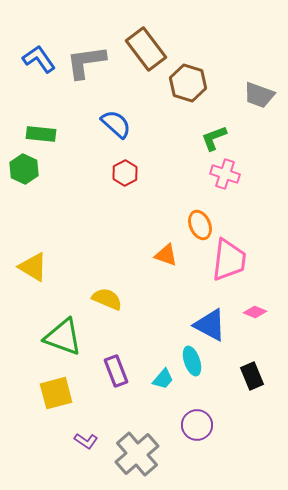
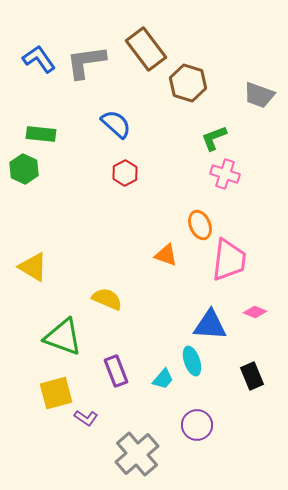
blue triangle: rotated 24 degrees counterclockwise
purple L-shape: moved 23 px up
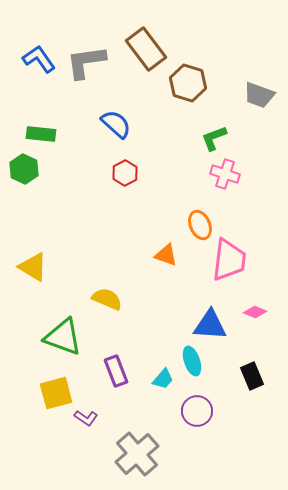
purple circle: moved 14 px up
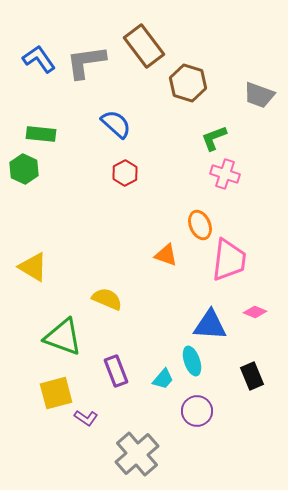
brown rectangle: moved 2 px left, 3 px up
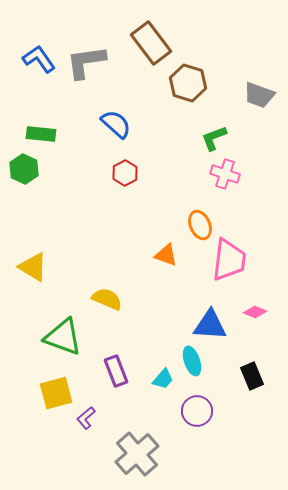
brown rectangle: moved 7 px right, 3 px up
purple L-shape: rotated 105 degrees clockwise
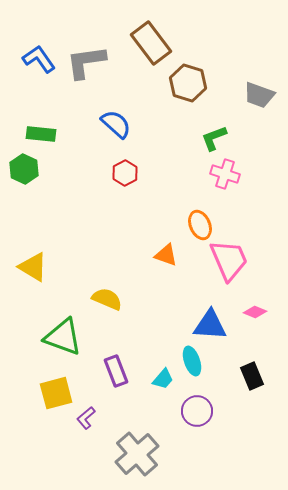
pink trapezoid: rotated 30 degrees counterclockwise
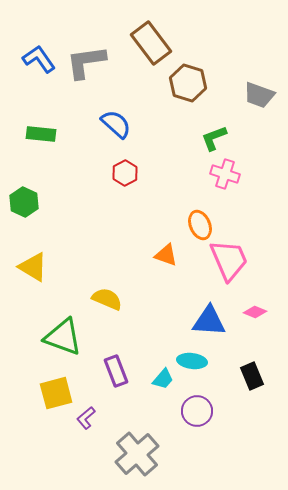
green hexagon: moved 33 px down
blue triangle: moved 1 px left, 4 px up
cyan ellipse: rotated 64 degrees counterclockwise
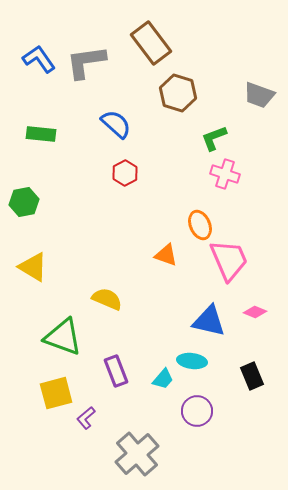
brown hexagon: moved 10 px left, 10 px down
green hexagon: rotated 24 degrees clockwise
blue triangle: rotated 9 degrees clockwise
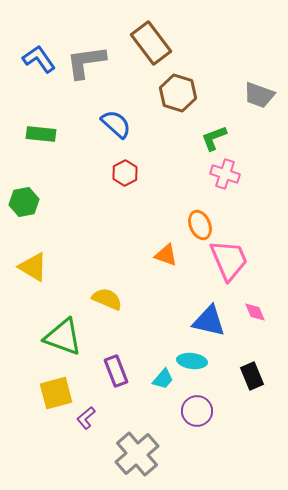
pink diamond: rotated 45 degrees clockwise
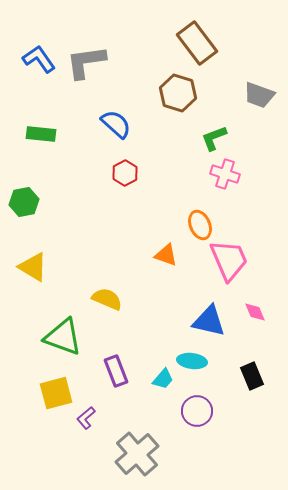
brown rectangle: moved 46 px right
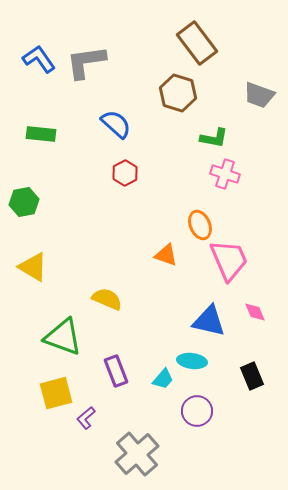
green L-shape: rotated 148 degrees counterclockwise
